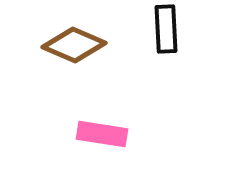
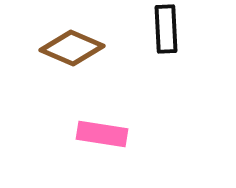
brown diamond: moved 2 px left, 3 px down
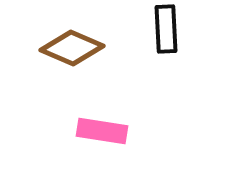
pink rectangle: moved 3 px up
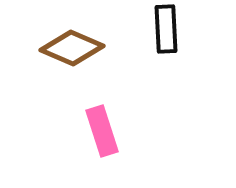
pink rectangle: rotated 63 degrees clockwise
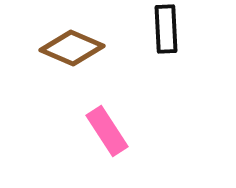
pink rectangle: moved 5 px right; rotated 15 degrees counterclockwise
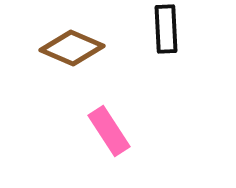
pink rectangle: moved 2 px right
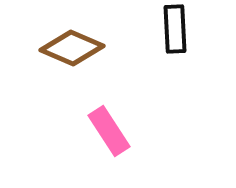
black rectangle: moved 9 px right
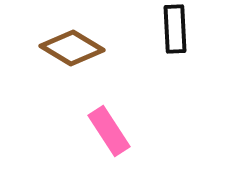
brown diamond: rotated 8 degrees clockwise
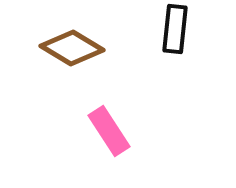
black rectangle: rotated 9 degrees clockwise
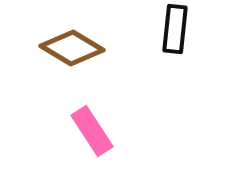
pink rectangle: moved 17 px left
